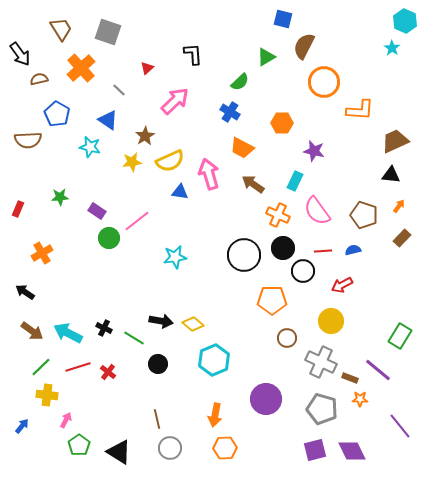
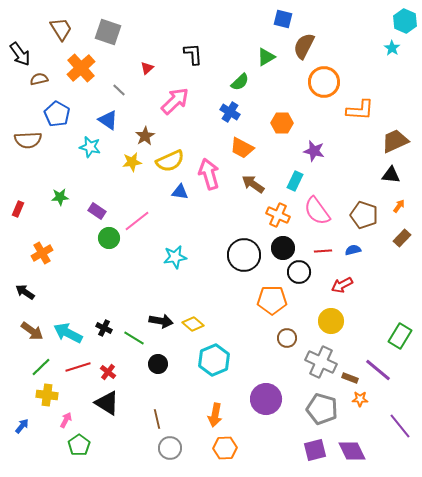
black circle at (303, 271): moved 4 px left, 1 px down
black triangle at (119, 452): moved 12 px left, 49 px up
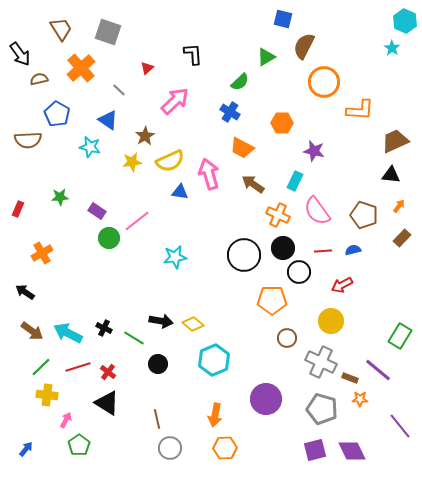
blue arrow at (22, 426): moved 4 px right, 23 px down
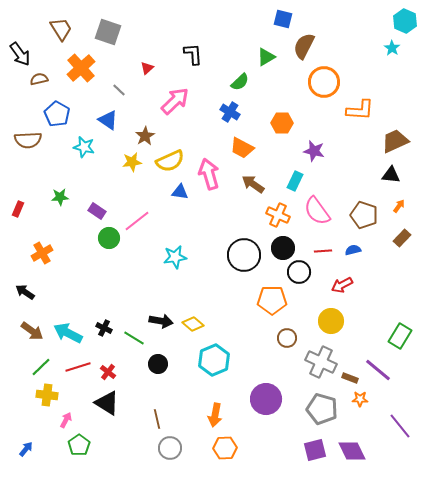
cyan star at (90, 147): moved 6 px left
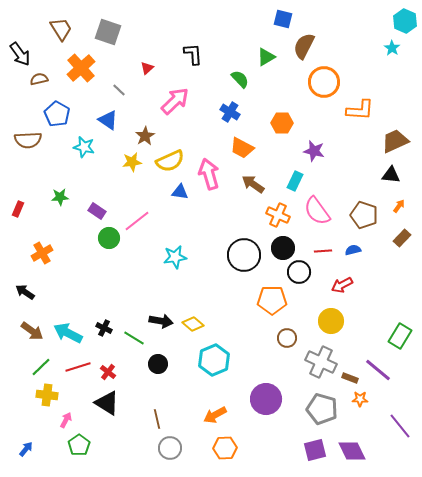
green semicircle at (240, 82): moved 3 px up; rotated 90 degrees counterclockwise
orange arrow at (215, 415): rotated 50 degrees clockwise
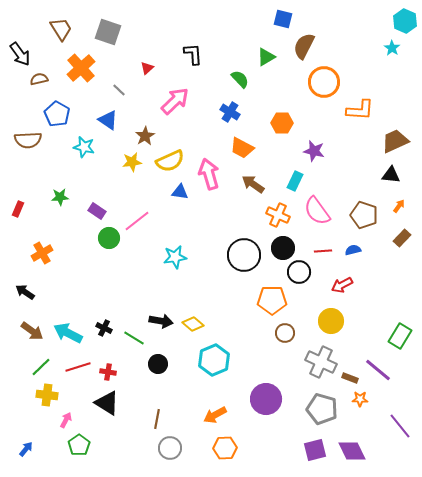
brown circle at (287, 338): moved 2 px left, 5 px up
red cross at (108, 372): rotated 28 degrees counterclockwise
brown line at (157, 419): rotated 24 degrees clockwise
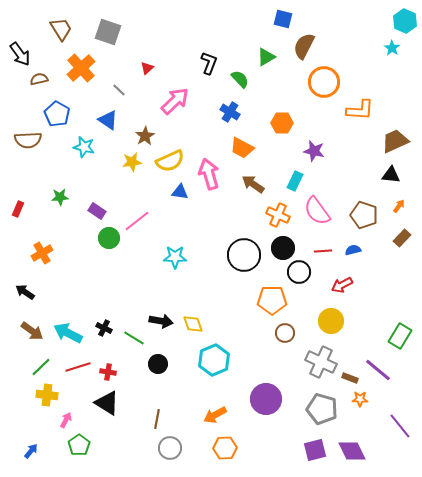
black L-shape at (193, 54): moved 16 px right, 9 px down; rotated 25 degrees clockwise
cyan star at (175, 257): rotated 10 degrees clockwise
yellow diamond at (193, 324): rotated 30 degrees clockwise
blue arrow at (26, 449): moved 5 px right, 2 px down
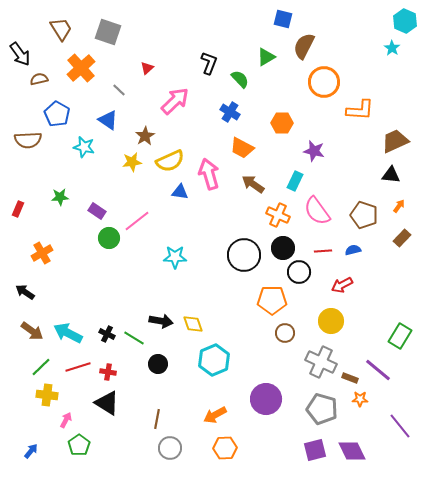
black cross at (104, 328): moved 3 px right, 6 px down
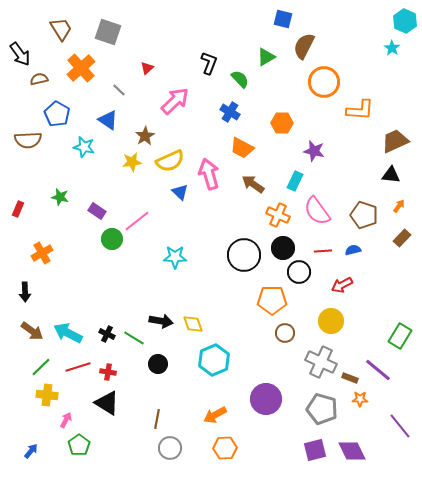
blue triangle at (180, 192): rotated 36 degrees clockwise
green star at (60, 197): rotated 18 degrees clockwise
green circle at (109, 238): moved 3 px right, 1 px down
black arrow at (25, 292): rotated 126 degrees counterclockwise
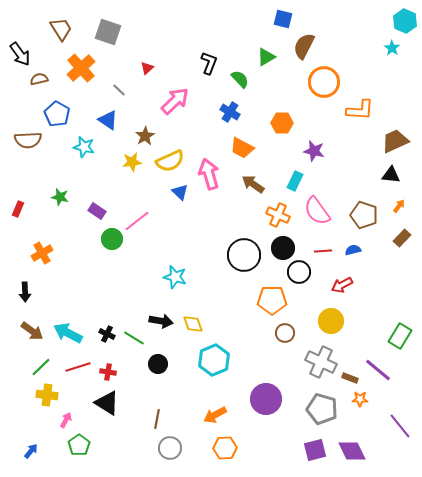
cyan star at (175, 257): moved 20 px down; rotated 15 degrees clockwise
